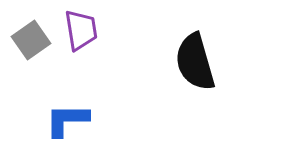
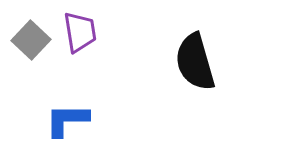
purple trapezoid: moved 1 px left, 2 px down
gray square: rotated 12 degrees counterclockwise
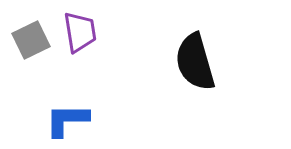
gray square: rotated 21 degrees clockwise
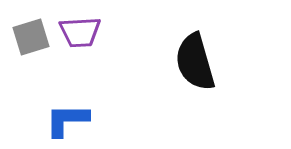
purple trapezoid: rotated 96 degrees clockwise
gray square: moved 3 px up; rotated 9 degrees clockwise
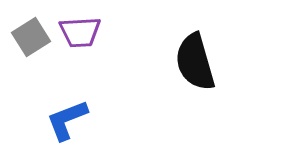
gray square: rotated 15 degrees counterclockwise
blue L-shape: rotated 21 degrees counterclockwise
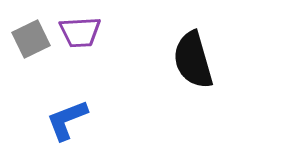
gray square: moved 2 px down; rotated 6 degrees clockwise
black semicircle: moved 2 px left, 2 px up
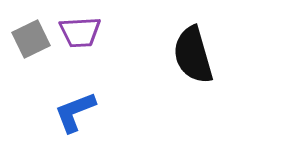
black semicircle: moved 5 px up
blue L-shape: moved 8 px right, 8 px up
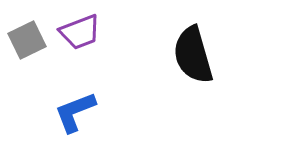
purple trapezoid: rotated 18 degrees counterclockwise
gray square: moved 4 px left, 1 px down
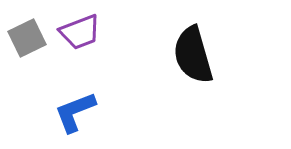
gray square: moved 2 px up
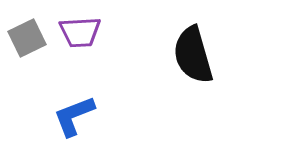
purple trapezoid: rotated 18 degrees clockwise
blue L-shape: moved 1 px left, 4 px down
